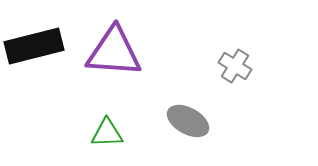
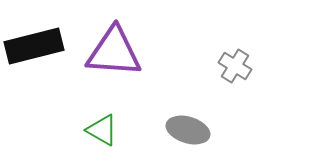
gray ellipse: moved 9 px down; rotated 12 degrees counterclockwise
green triangle: moved 5 px left, 3 px up; rotated 32 degrees clockwise
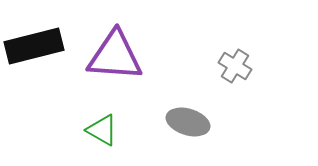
purple triangle: moved 1 px right, 4 px down
gray ellipse: moved 8 px up
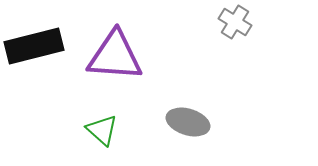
gray cross: moved 44 px up
green triangle: rotated 12 degrees clockwise
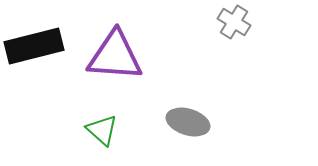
gray cross: moved 1 px left
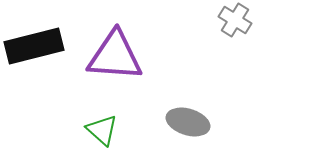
gray cross: moved 1 px right, 2 px up
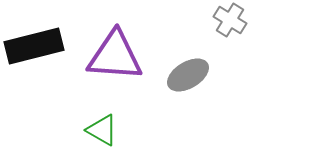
gray cross: moved 5 px left
gray ellipse: moved 47 px up; rotated 48 degrees counterclockwise
green triangle: rotated 12 degrees counterclockwise
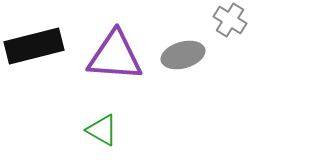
gray ellipse: moved 5 px left, 20 px up; rotated 15 degrees clockwise
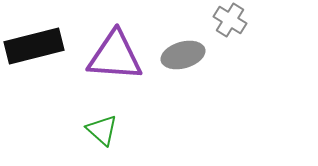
green triangle: rotated 12 degrees clockwise
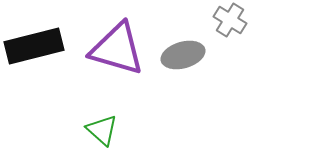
purple triangle: moved 2 px right, 7 px up; rotated 12 degrees clockwise
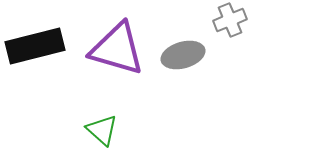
gray cross: rotated 36 degrees clockwise
black rectangle: moved 1 px right
